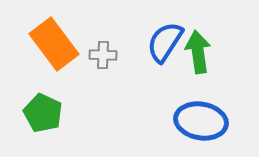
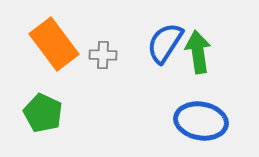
blue semicircle: moved 1 px down
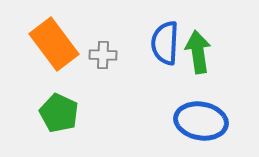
blue semicircle: rotated 30 degrees counterclockwise
green pentagon: moved 16 px right
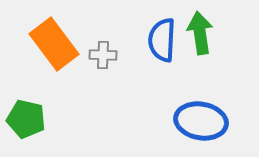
blue semicircle: moved 3 px left, 3 px up
green arrow: moved 2 px right, 19 px up
green pentagon: moved 33 px left, 6 px down; rotated 12 degrees counterclockwise
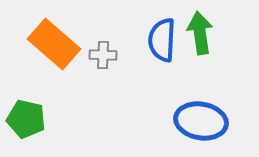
orange rectangle: rotated 12 degrees counterclockwise
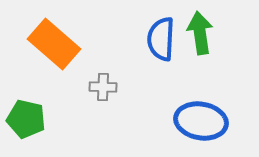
blue semicircle: moved 1 px left, 1 px up
gray cross: moved 32 px down
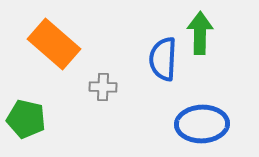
green arrow: rotated 9 degrees clockwise
blue semicircle: moved 2 px right, 20 px down
blue ellipse: moved 1 px right, 3 px down; rotated 12 degrees counterclockwise
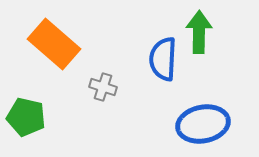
green arrow: moved 1 px left, 1 px up
gray cross: rotated 16 degrees clockwise
green pentagon: moved 2 px up
blue ellipse: moved 1 px right; rotated 9 degrees counterclockwise
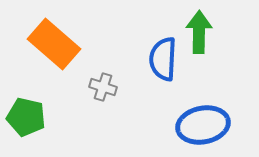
blue ellipse: moved 1 px down
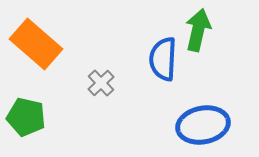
green arrow: moved 1 px left, 2 px up; rotated 12 degrees clockwise
orange rectangle: moved 18 px left
gray cross: moved 2 px left, 4 px up; rotated 28 degrees clockwise
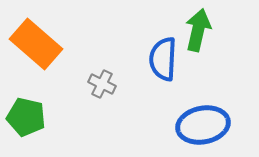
gray cross: moved 1 px right, 1 px down; rotated 20 degrees counterclockwise
